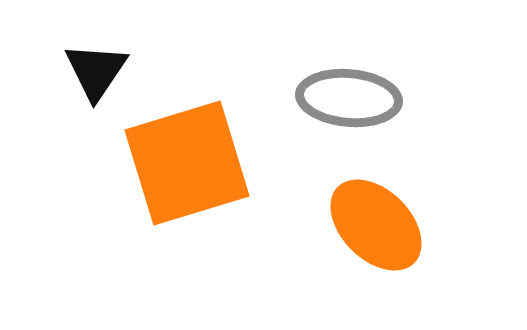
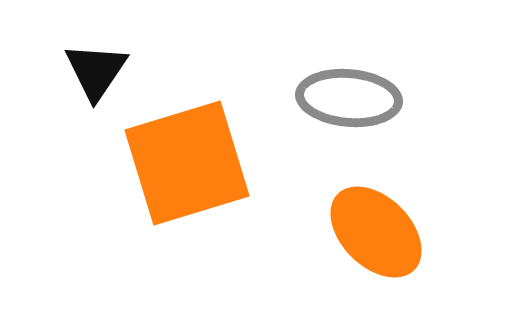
orange ellipse: moved 7 px down
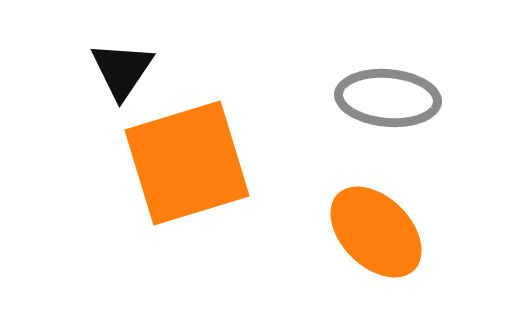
black triangle: moved 26 px right, 1 px up
gray ellipse: moved 39 px right
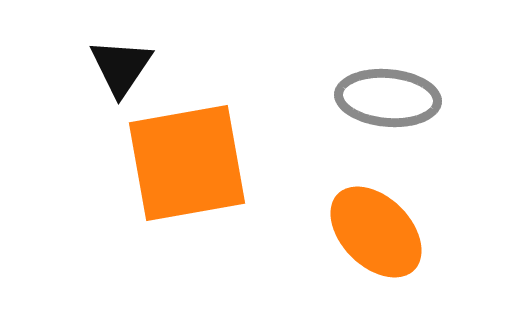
black triangle: moved 1 px left, 3 px up
orange square: rotated 7 degrees clockwise
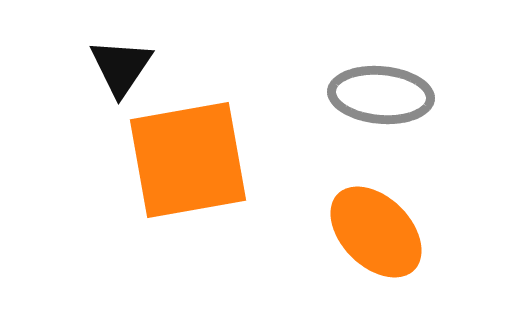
gray ellipse: moved 7 px left, 3 px up
orange square: moved 1 px right, 3 px up
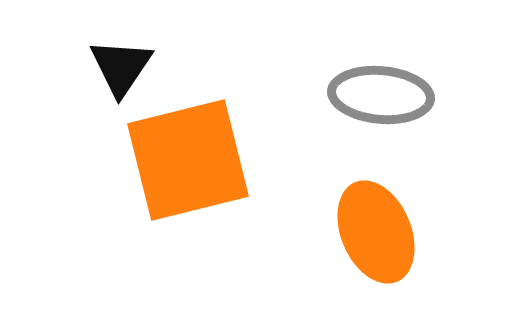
orange square: rotated 4 degrees counterclockwise
orange ellipse: rotated 22 degrees clockwise
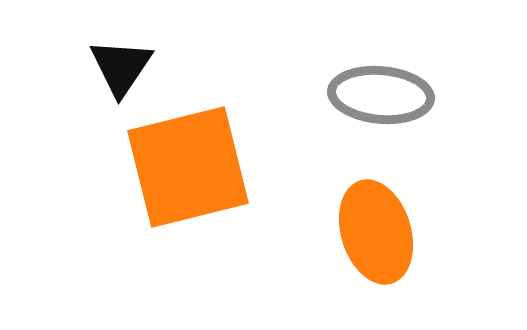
orange square: moved 7 px down
orange ellipse: rotated 6 degrees clockwise
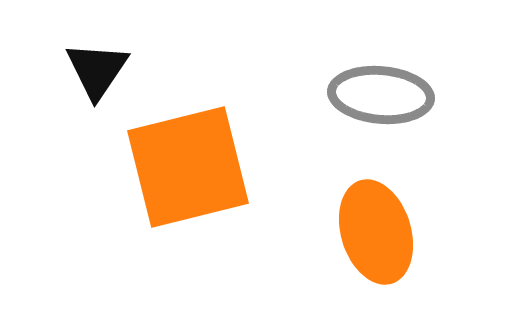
black triangle: moved 24 px left, 3 px down
